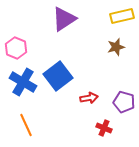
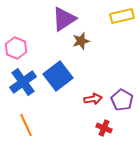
brown star: moved 35 px left, 6 px up
blue cross: rotated 24 degrees clockwise
red arrow: moved 4 px right, 1 px down
purple pentagon: moved 2 px left, 2 px up; rotated 15 degrees clockwise
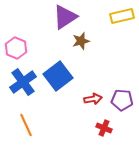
purple triangle: moved 1 px right, 2 px up
purple pentagon: rotated 25 degrees counterclockwise
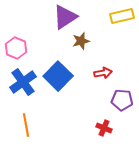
blue square: rotated 8 degrees counterclockwise
red arrow: moved 10 px right, 26 px up
orange line: rotated 15 degrees clockwise
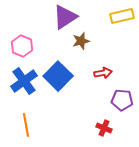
pink hexagon: moved 6 px right, 2 px up
blue cross: moved 1 px right, 1 px up
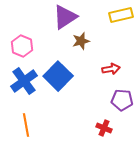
yellow rectangle: moved 1 px left, 1 px up
red arrow: moved 8 px right, 4 px up
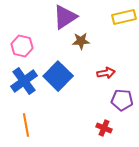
yellow rectangle: moved 3 px right, 2 px down
brown star: rotated 12 degrees clockwise
pink hexagon: rotated 10 degrees counterclockwise
red arrow: moved 5 px left, 4 px down
